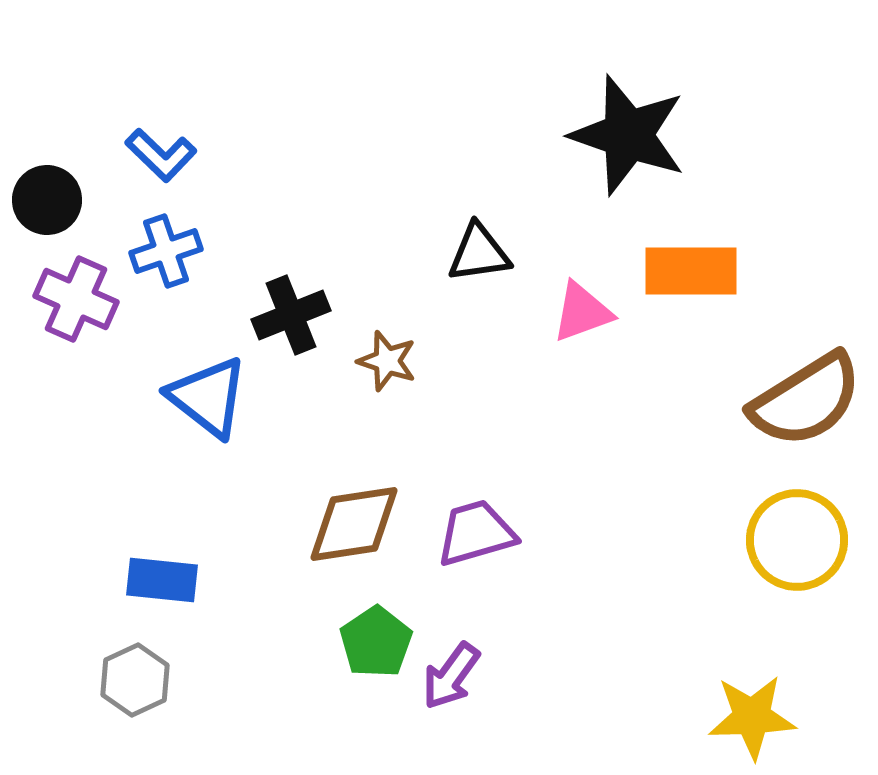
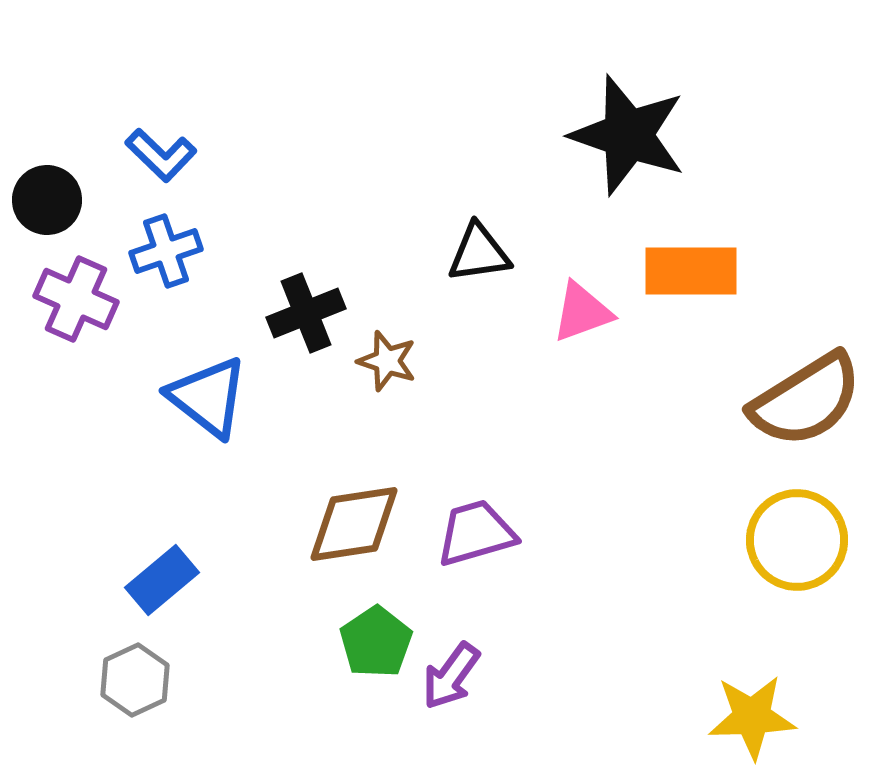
black cross: moved 15 px right, 2 px up
blue rectangle: rotated 46 degrees counterclockwise
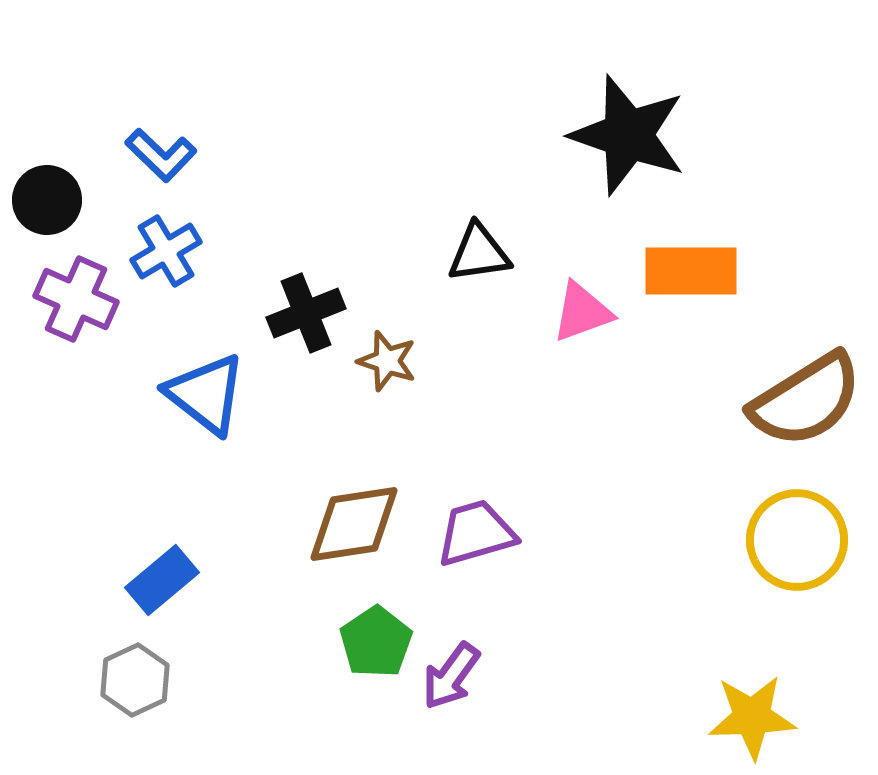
blue cross: rotated 12 degrees counterclockwise
blue triangle: moved 2 px left, 3 px up
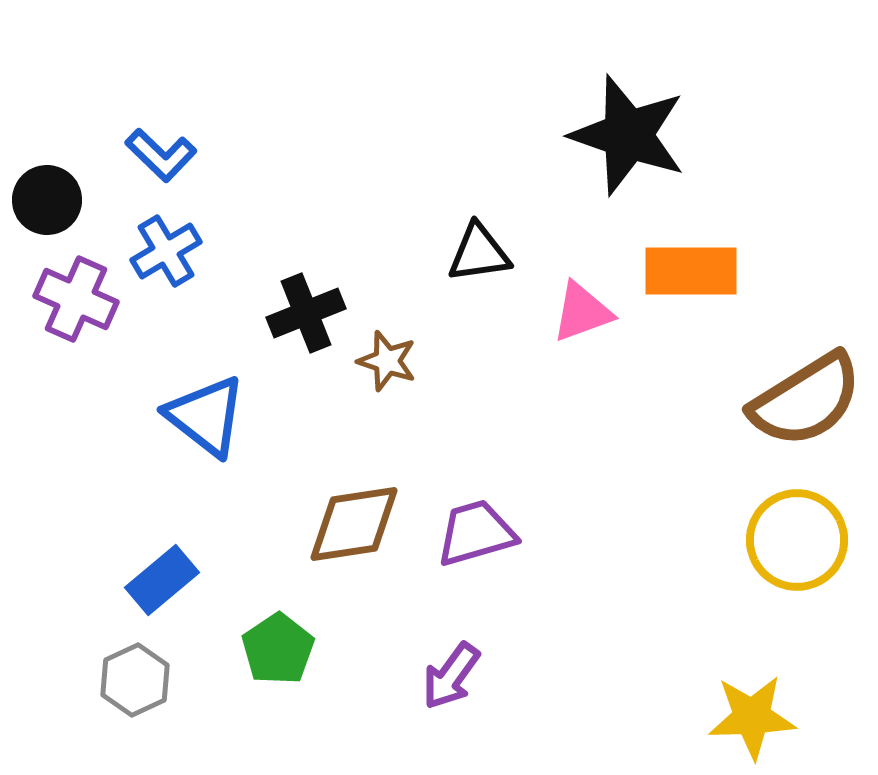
blue triangle: moved 22 px down
green pentagon: moved 98 px left, 7 px down
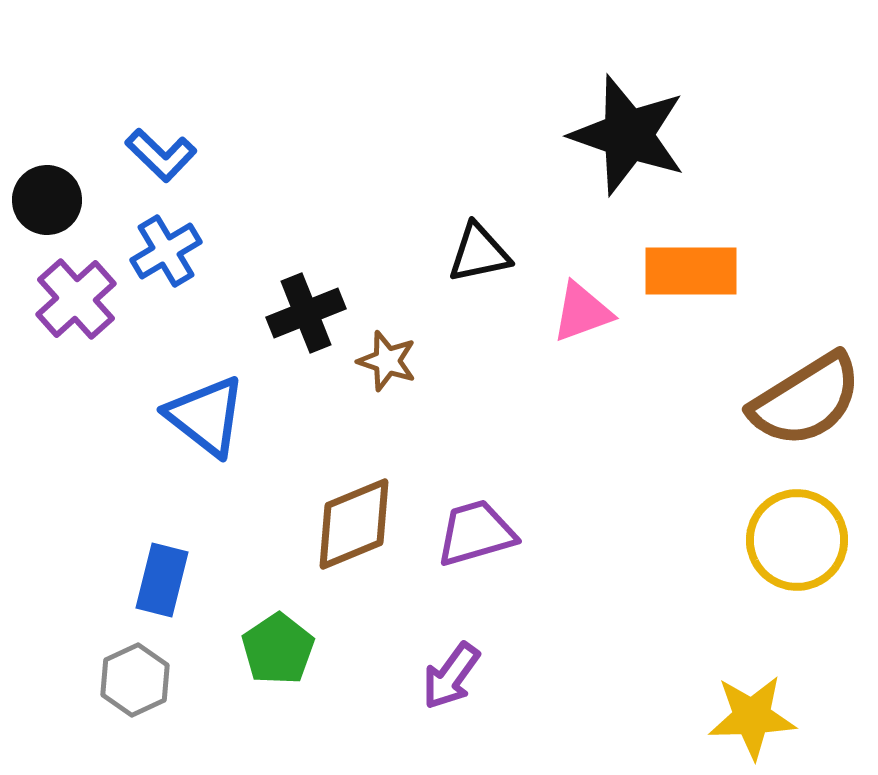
black triangle: rotated 4 degrees counterclockwise
purple cross: rotated 24 degrees clockwise
brown diamond: rotated 14 degrees counterclockwise
blue rectangle: rotated 36 degrees counterclockwise
